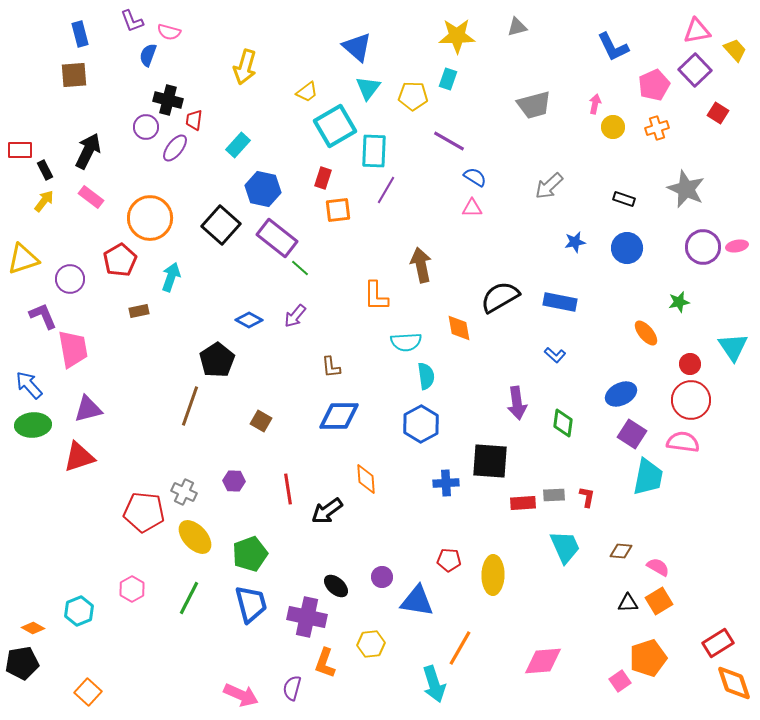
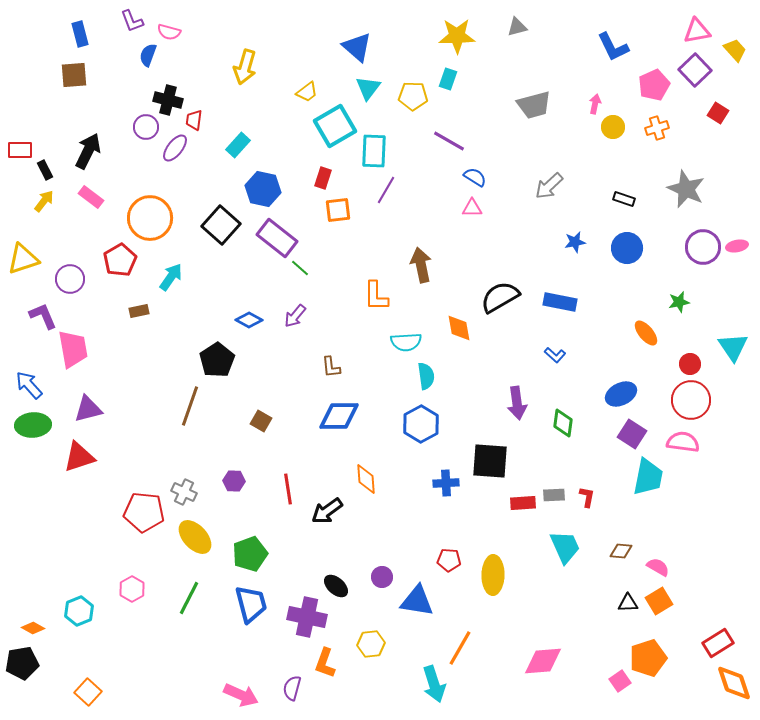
cyan arrow at (171, 277): rotated 16 degrees clockwise
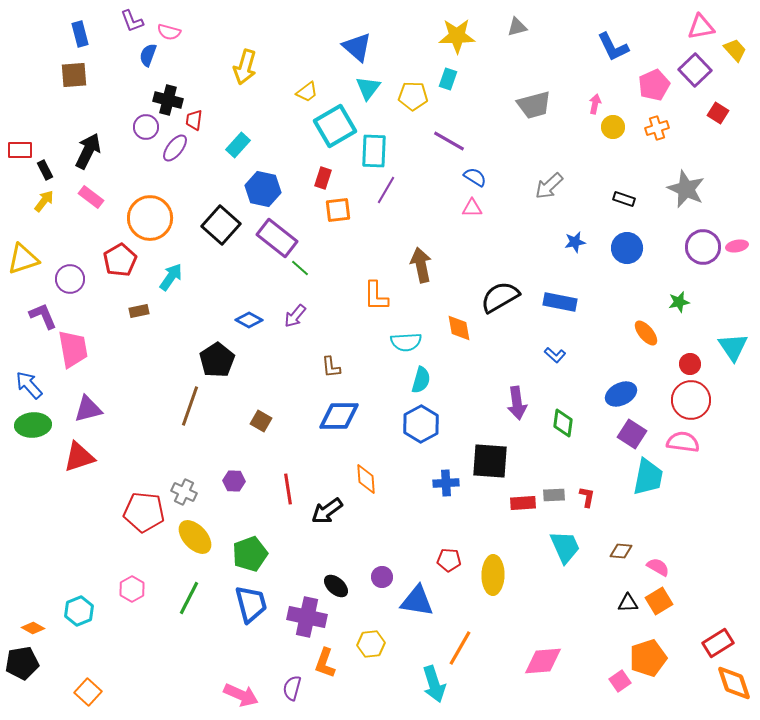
pink triangle at (697, 31): moved 4 px right, 4 px up
cyan semicircle at (426, 376): moved 5 px left, 4 px down; rotated 24 degrees clockwise
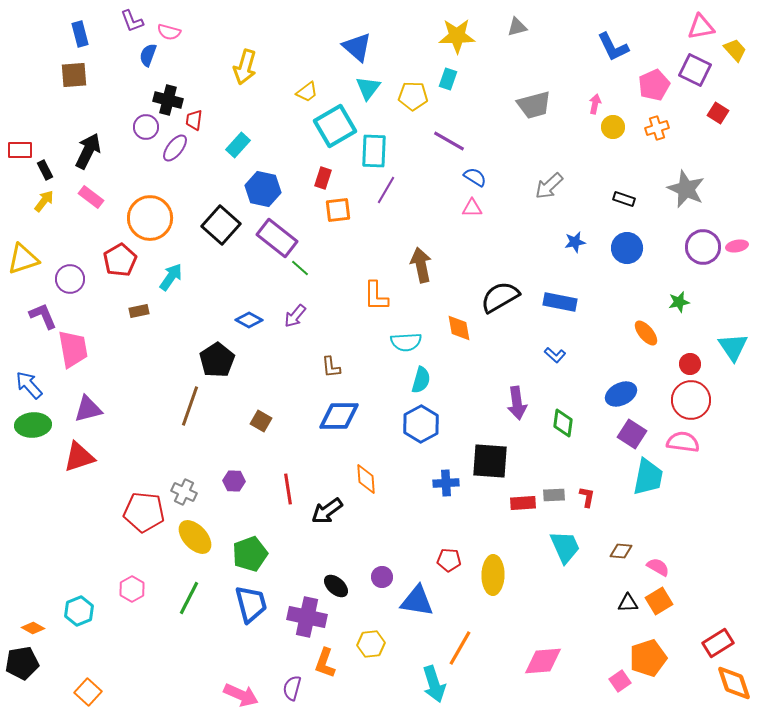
purple square at (695, 70): rotated 20 degrees counterclockwise
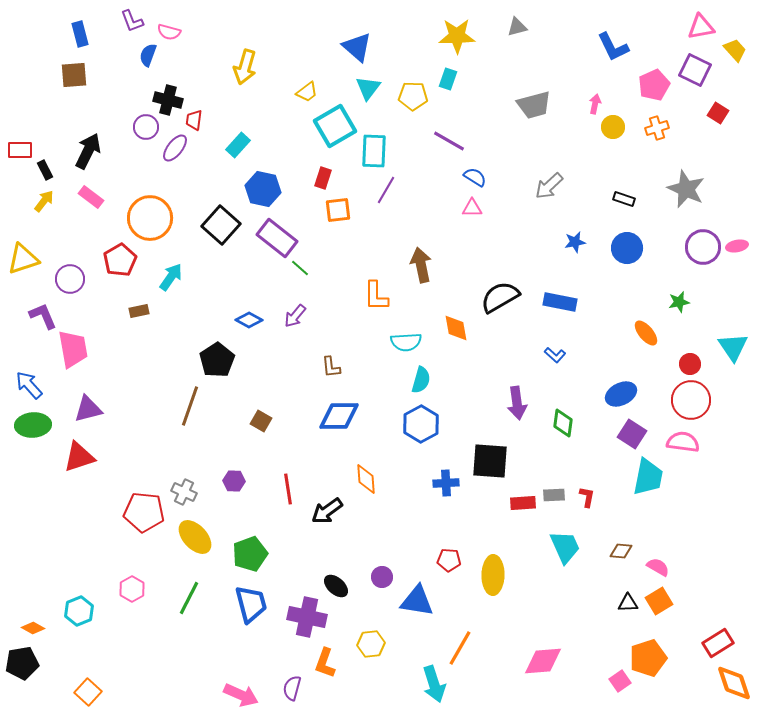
orange diamond at (459, 328): moved 3 px left
